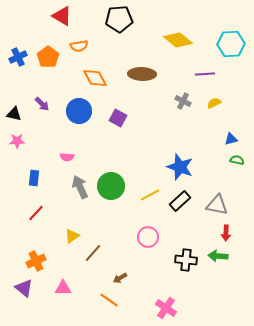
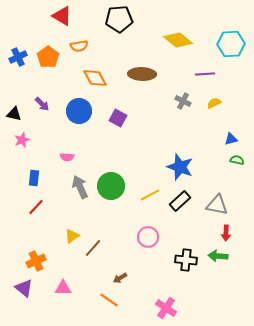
pink star: moved 5 px right, 1 px up; rotated 21 degrees counterclockwise
red line: moved 6 px up
brown line: moved 5 px up
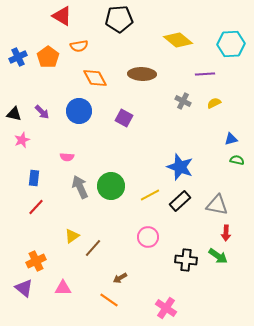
purple arrow: moved 8 px down
purple square: moved 6 px right
green arrow: rotated 150 degrees counterclockwise
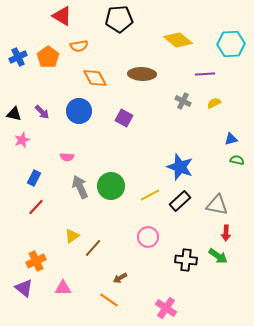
blue rectangle: rotated 21 degrees clockwise
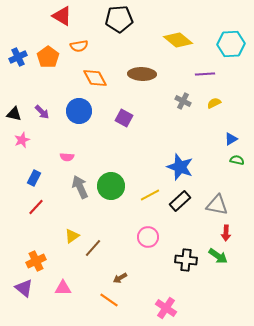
blue triangle: rotated 16 degrees counterclockwise
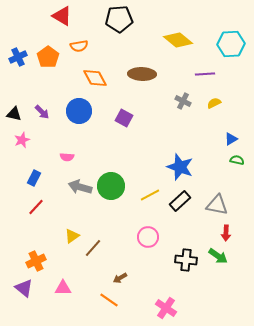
gray arrow: rotated 50 degrees counterclockwise
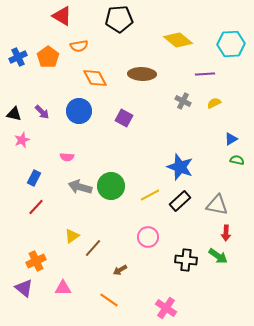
brown arrow: moved 8 px up
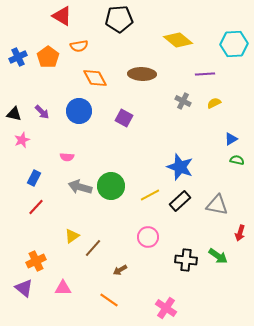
cyan hexagon: moved 3 px right
red arrow: moved 14 px right; rotated 14 degrees clockwise
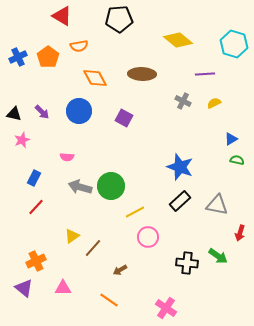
cyan hexagon: rotated 20 degrees clockwise
yellow line: moved 15 px left, 17 px down
black cross: moved 1 px right, 3 px down
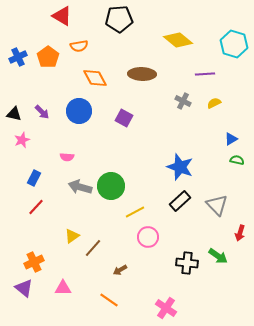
gray triangle: rotated 35 degrees clockwise
orange cross: moved 2 px left, 1 px down
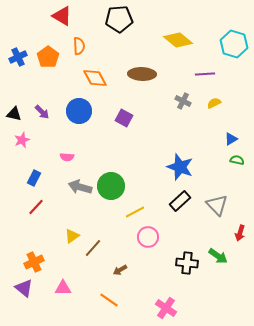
orange semicircle: rotated 84 degrees counterclockwise
